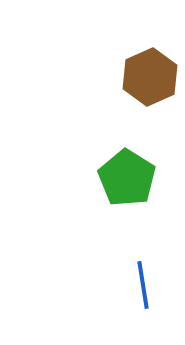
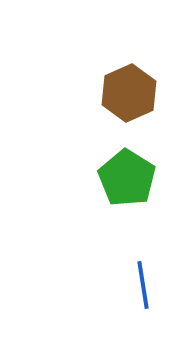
brown hexagon: moved 21 px left, 16 px down
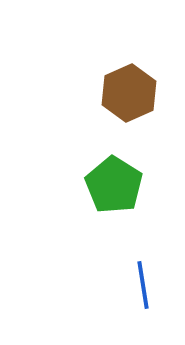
green pentagon: moved 13 px left, 7 px down
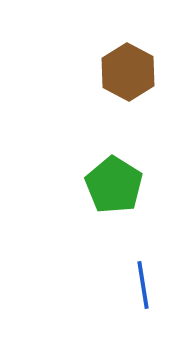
brown hexagon: moved 1 px left, 21 px up; rotated 8 degrees counterclockwise
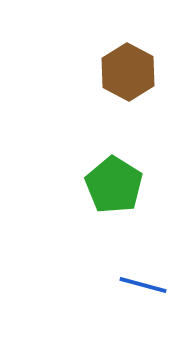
blue line: rotated 66 degrees counterclockwise
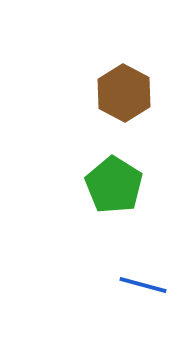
brown hexagon: moved 4 px left, 21 px down
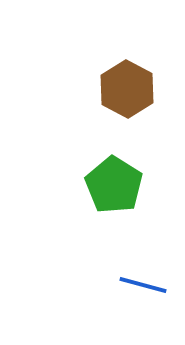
brown hexagon: moved 3 px right, 4 px up
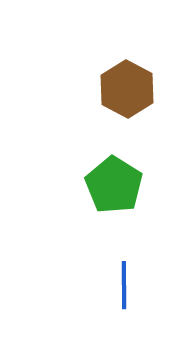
blue line: moved 19 px left; rotated 75 degrees clockwise
